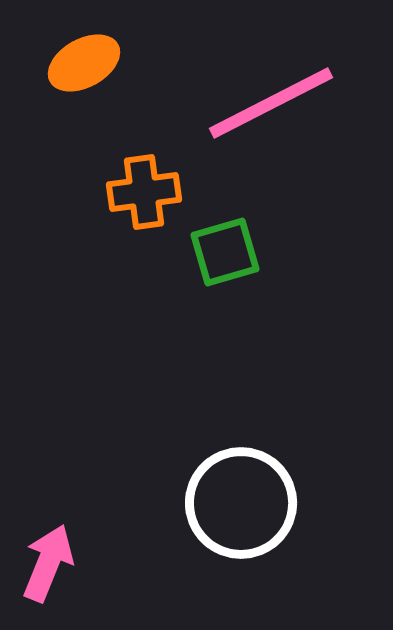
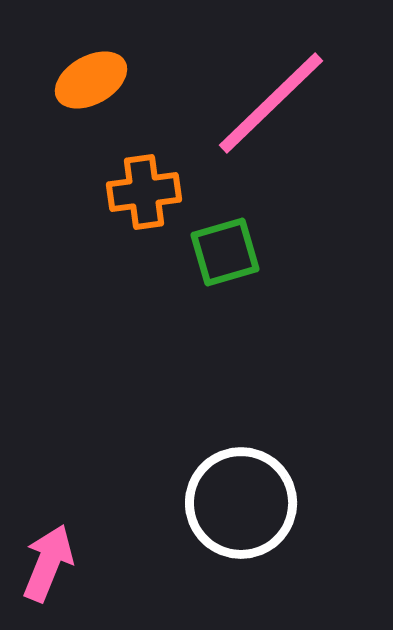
orange ellipse: moved 7 px right, 17 px down
pink line: rotated 17 degrees counterclockwise
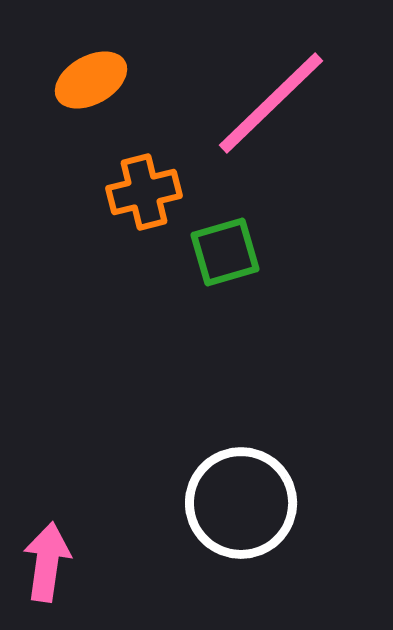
orange cross: rotated 6 degrees counterclockwise
pink arrow: moved 1 px left, 1 px up; rotated 14 degrees counterclockwise
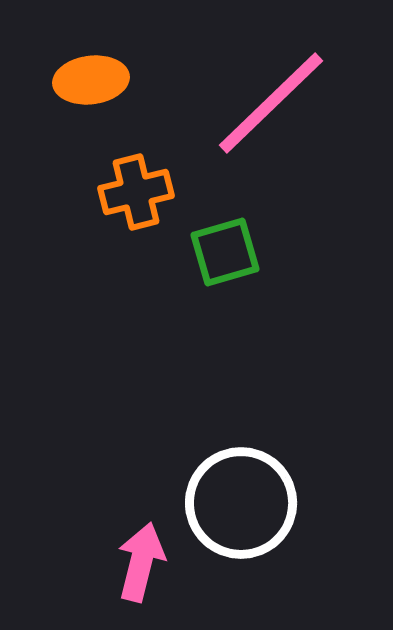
orange ellipse: rotated 22 degrees clockwise
orange cross: moved 8 px left
pink arrow: moved 94 px right; rotated 6 degrees clockwise
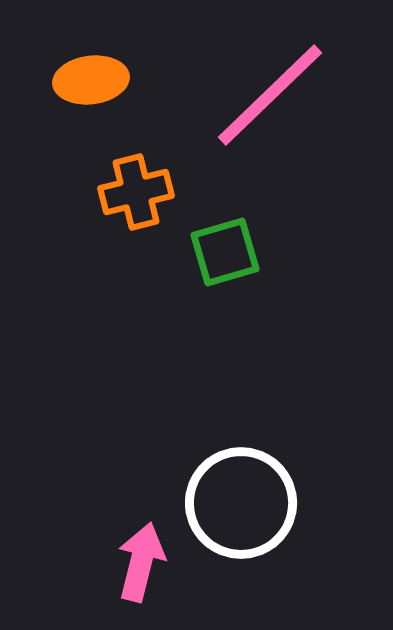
pink line: moved 1 px left, 8 px up
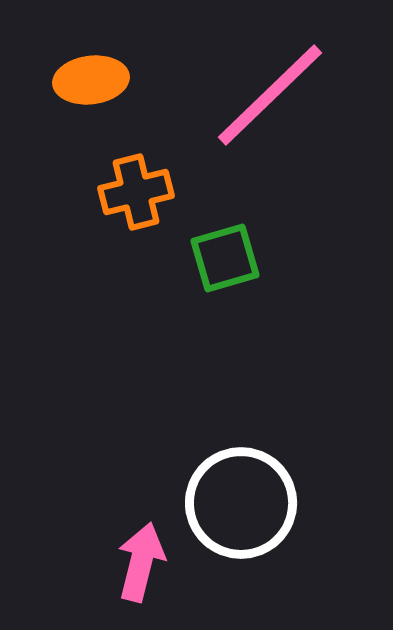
green square: moved 6 px down
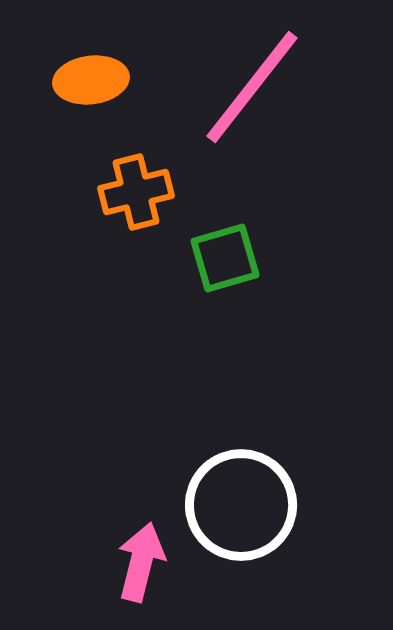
pink line: moved 18 px left, 8 px up; rotated 8 degrees counterclockwise
white circle: moved 2 px down
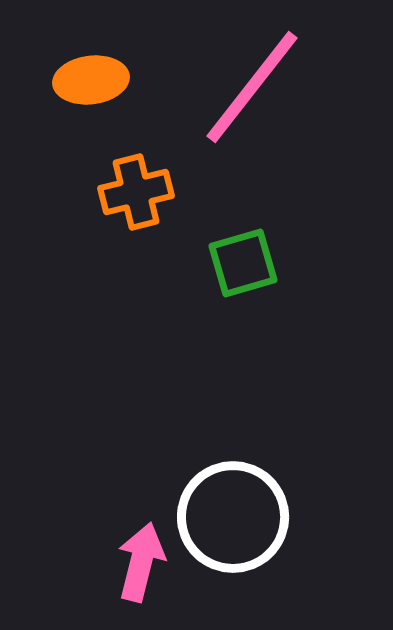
green square: moved 18 px right, 5 px down
white circle: moved 8 px left, 12 px down
